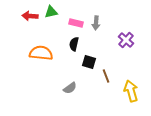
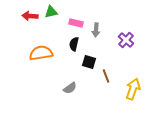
gray arrow: moved 7 px down
orange semicircle: rotated 15 degrees counterclockwise
yellow arrow: moved 2 px right, 2 px up; rotated 35 degrees clockwise
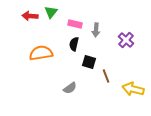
green triangle: rotated 40 degrees counterclockwise
pink rectangle: moved 1 px left, 1 px down
yellow arrow: rotated 95 degrees counterclockwise
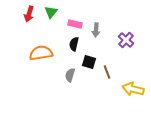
red arrow: moved 1 px left, 2 px up; rotated 77 degrees counterclockwise
brown line: moved 1 px right, 4 px up
gray semicircle: moved 13 px up; rotated 144 degrees clockwise
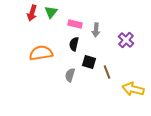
red arrow: moved 3 px right, 1 px up
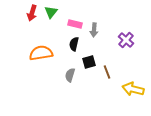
gray arrow: moved 2 px left
black square: rotated 32 degrees counterclockwise
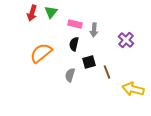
orange semicircle: rotated 30 degrees counterclockwise
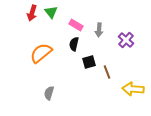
green triangle: rotated 16 degrees counterclockwise
pink rectangle: moved 1 px right, 1 px down; rotated 16 degrees clockwise
gray arrow: moved 5 px right
gray semicircle: moved 21 px left, 18 px down
yellow arrow: rotated 10 degrees counterclockwise
